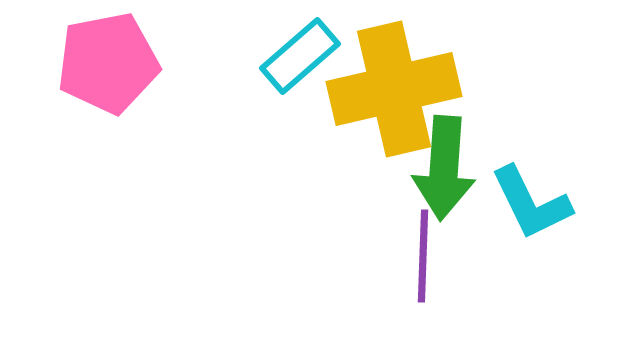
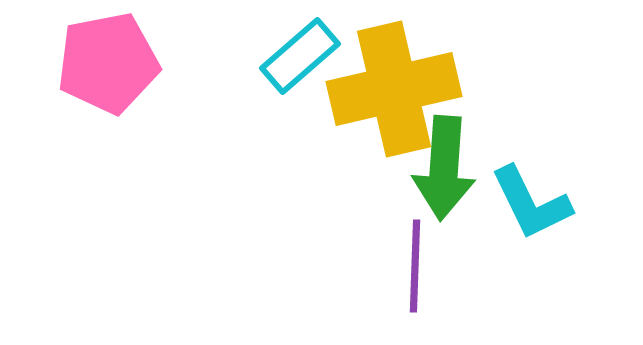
purple line: moved 8 px left, 10 px down
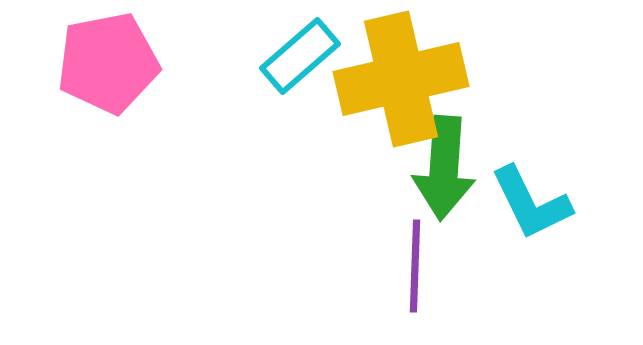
yellow cross: moved 7 px right, 10 px up
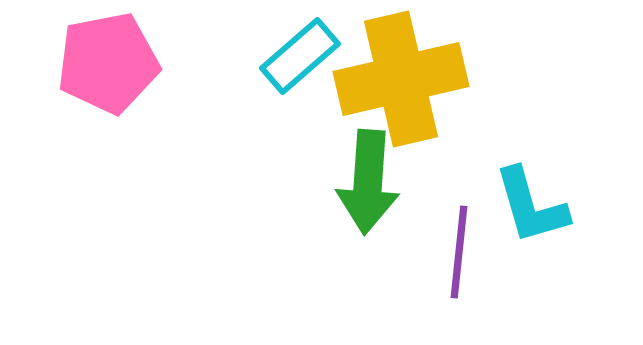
green arrow: moved 76 px left, 14 px down
cyan L-shape: moved 3 px down; rotated 10 degrees clockwise
purple line: moved 44 px right, 14 px up; rotated 4 degrees clockwise
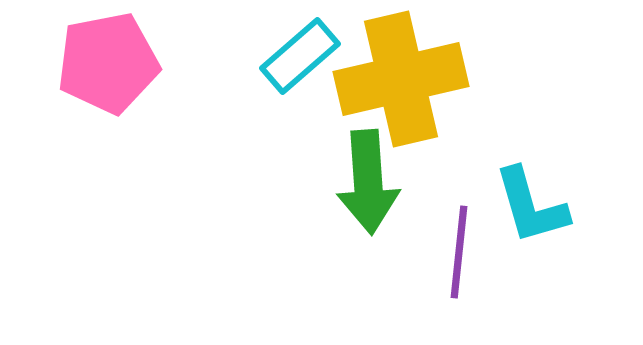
green arrow: rotated 8 degrees counterclockwise
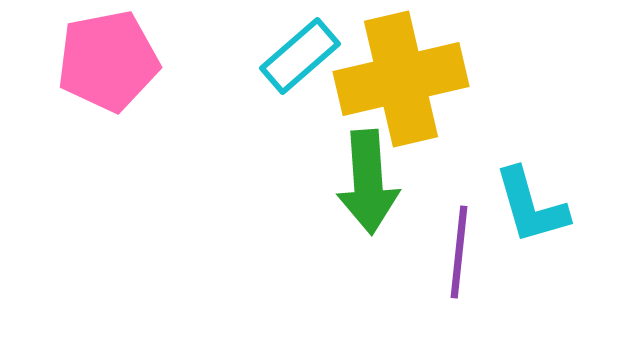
pink pentagon: moved 2 px up
